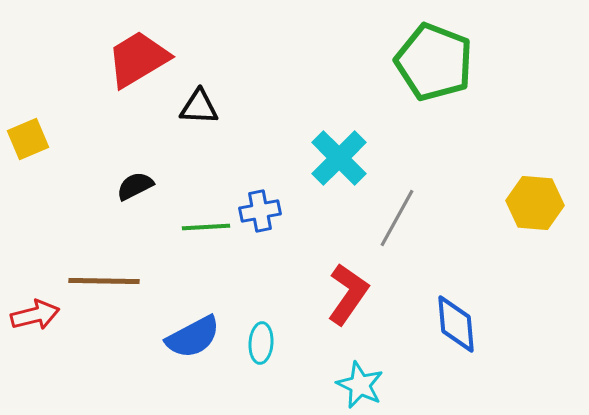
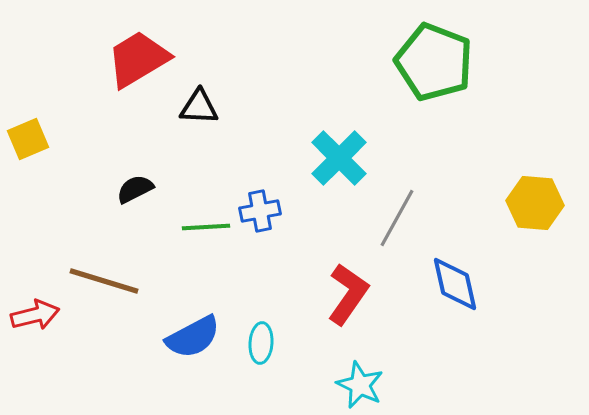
black semicircle: moved 3 px down
brown line: rotated 16 degrees clockwise
blue diamond: moved 1 px left, 40 px up; rotated 8 degrees counterclockwise
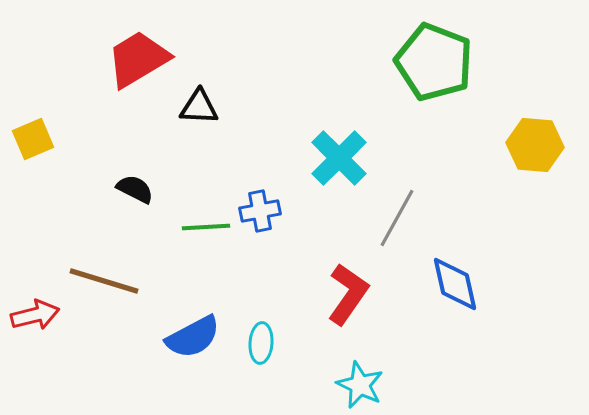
yellow square: moved 5 px right
black semicircle: rotated 54 degrees clockwise
yellow hexagon: moved 58 px up
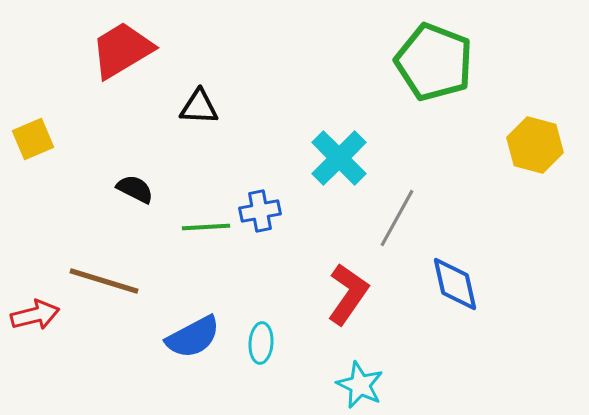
red trapezoid: moved 16 px left, 9 px up
yellow hexagon: rotated 10 degrees clockwise
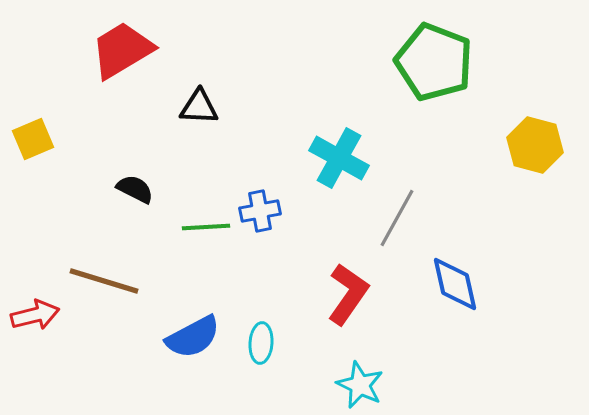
cyan cross: rotated 16 degrees counterclockwise
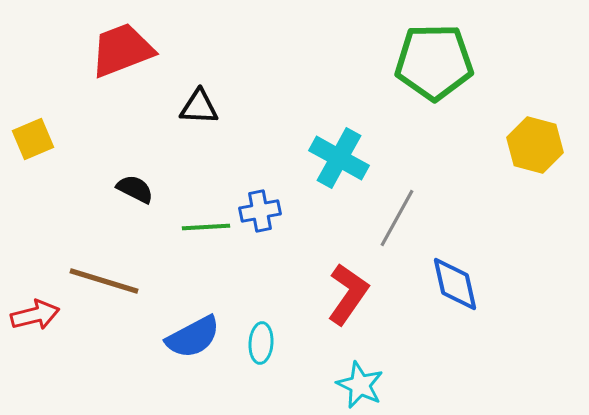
red trapezoid: rotated 10 degrees clockwise
green pentagon: rotated 22 degrees counterclockwise
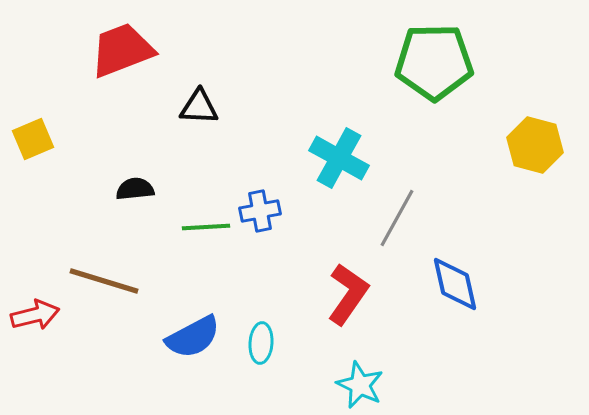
black semicircle: rotated 33 degrees counterclockwise
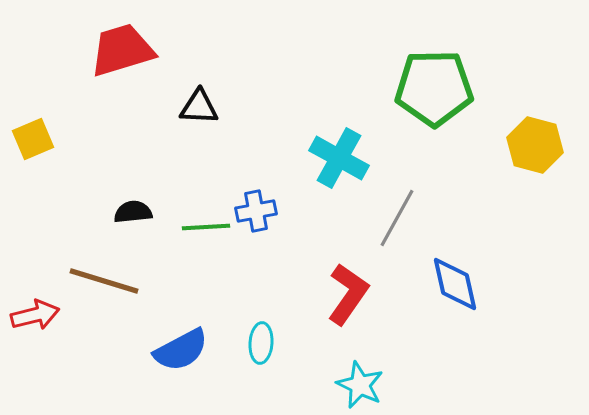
red trapezoid: rotated 4 degrees clockwise
green pentagon: moved 26 px down
black semicircle: moved 2 px left, 23 px down
blue cross: moved 4 px left
blue semicircle: moved 12 px left, 13 px down
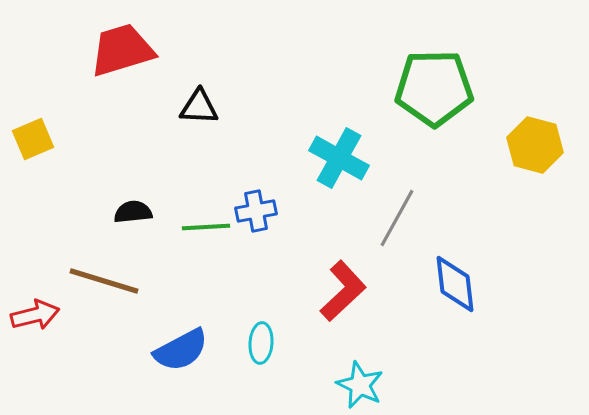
blue diamond: rotated 6 degrees clockwise
red L-shape: moved 5 px left, 3 px up; rotated 12 degrees clockwise
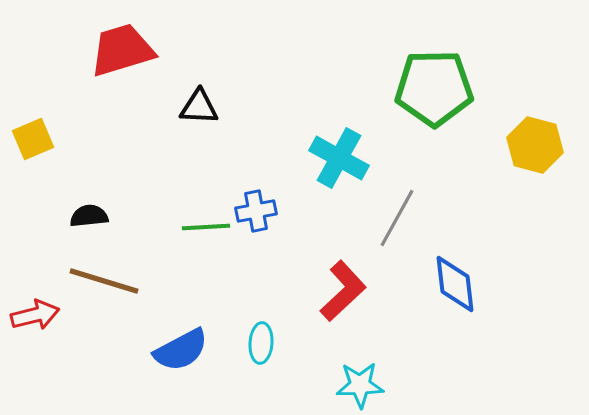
black semicircle: moved 44 px left, 4 px down
cyan star: rotated 27 degrees counterclockwise
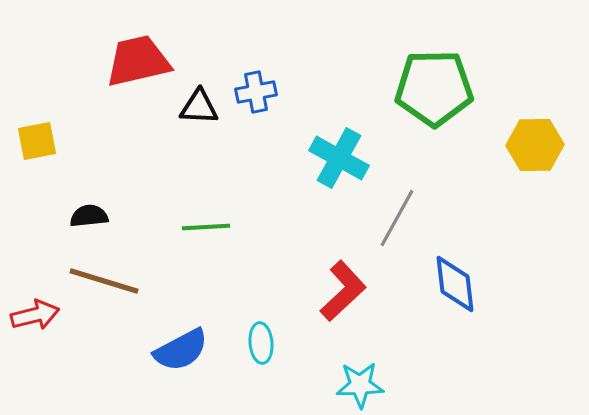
red trapezoid: moved 16 px right, 11 px down; rotated 4 degrees clockwise
yellow square: moved 4 px right, 2 px down; rotated 12 degrees clockwise
yellow hexagon: rotated 16 degrees counterclockwise
blue cross: moved 119 px up
cyan ellipse: rotated 9 degrees counterclockwise
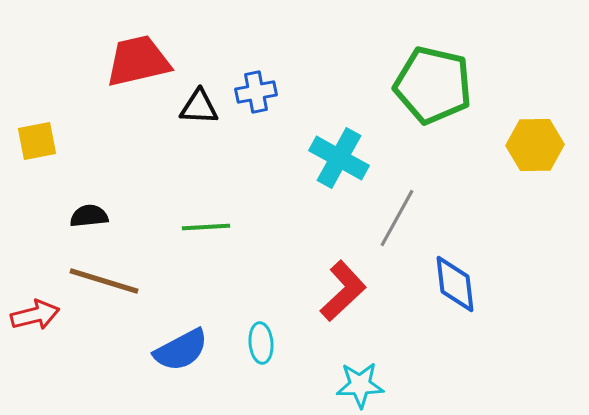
green pentagon: moved 1 px left, 3 px up; rotated 14 degrees clockwise
